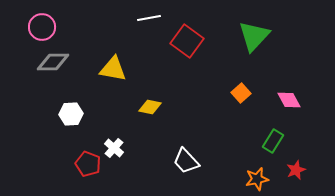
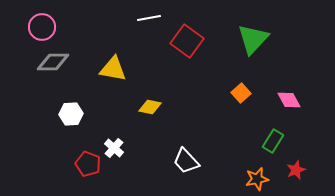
green triangle: moved 1 px left, 3 px down
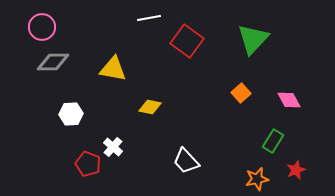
white cross: moved 1 px left, 1 px up
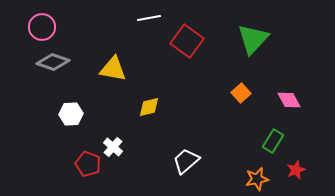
gray diamond: rotated 20 degrees clockwise
yellow diamond: moved 1 px left; rotated 25 degrees counterclockwise
white trapezoid: rotated 92 degrees clockwise
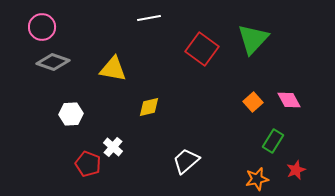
red square: moved 15 px right, 8 px down
orange square: moved 12 px right, 9 px down
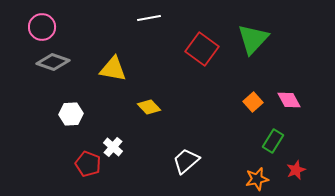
yellow diamond: rotated 60 degrees clockwise
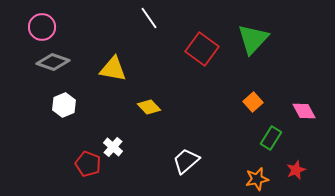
white line: rotated 65 degrees clockwise
pink diamond: moved 15 px right, 11 px down
white hexagon: moved 7 px left, 9 px up; rotated 20 degrees counterclockwise
green rectangle: moved 2 px left, 3 px up
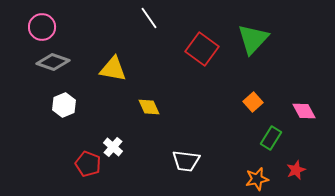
yellow diamond: rotated 20 degrees clockwise
white trapezoid: rotated 132 degrees counterclockwise
